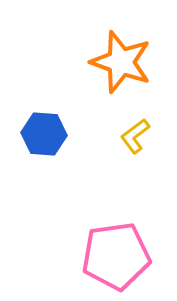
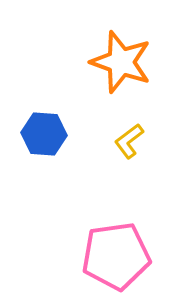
yellow L-shape: moved 6 px left, 5 px down
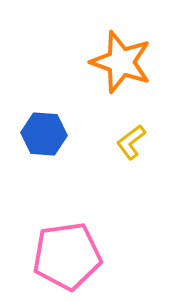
yellow L-shape: moved 2 px right, 1 px down
pink pentagon: moved 49 px left
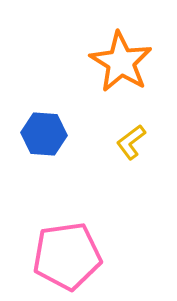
orange star: rotated 12 degrees clockwise
